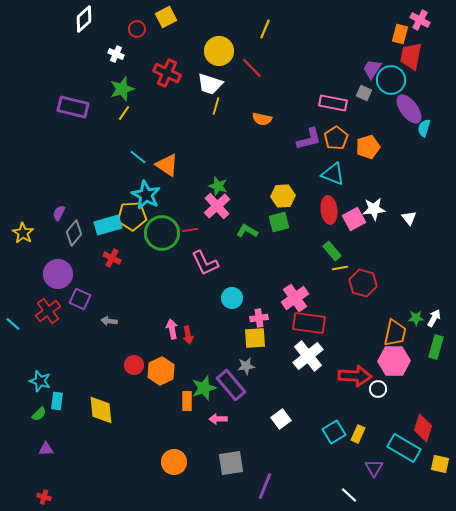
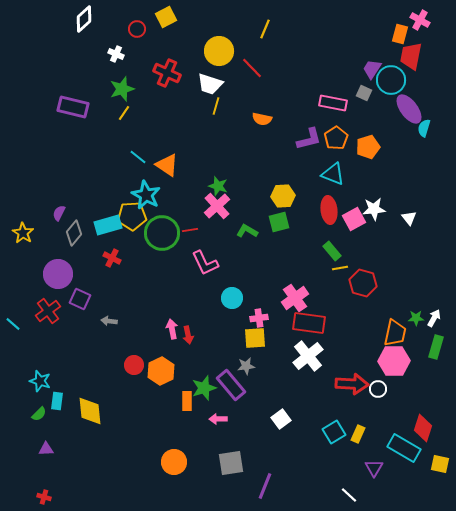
red arrow at (355, 376): moved 3 px left, 8 px down
yellow diamond at (101, 410): moved 11 px left, 1 px down
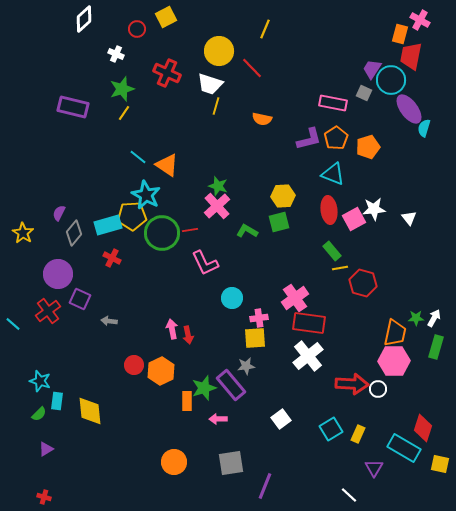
cyan square at (334, 432): moved 3 px left, 3 px up
purple triangle at (46, 449): rotated 28 degrees counterclockwise
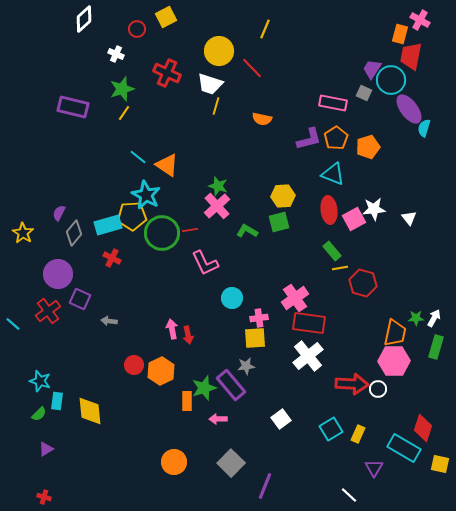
gray square at (231, 463): rotated 36 degrees counterclockwise
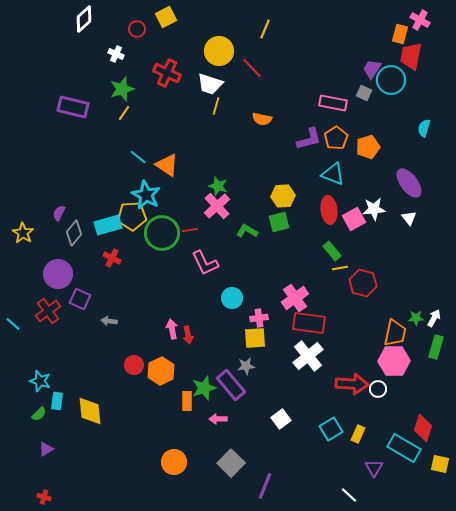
purple ellipse at (409, 109): moved 74 px down
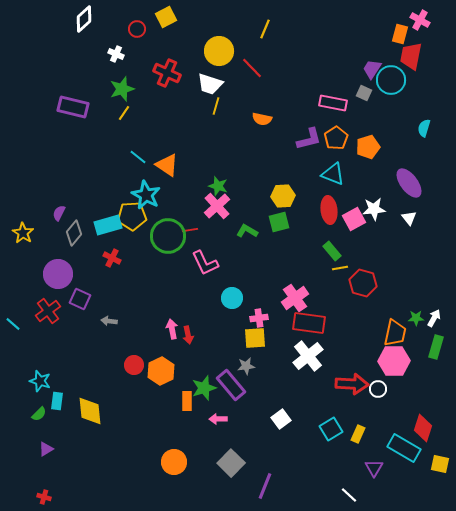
green circle at (162, 233): moved 6 px right, 3 px down
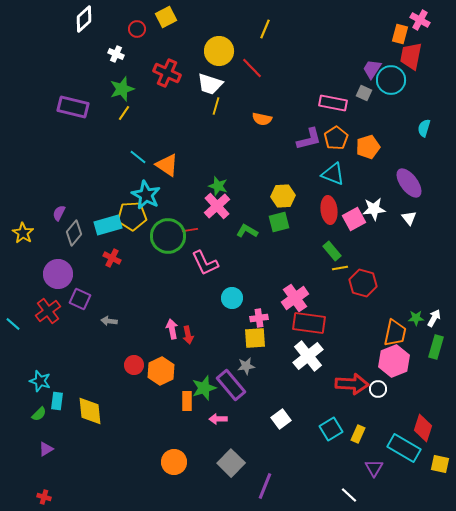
pink hexagon at (394, 361): rotated 20 degrees counterclockwise
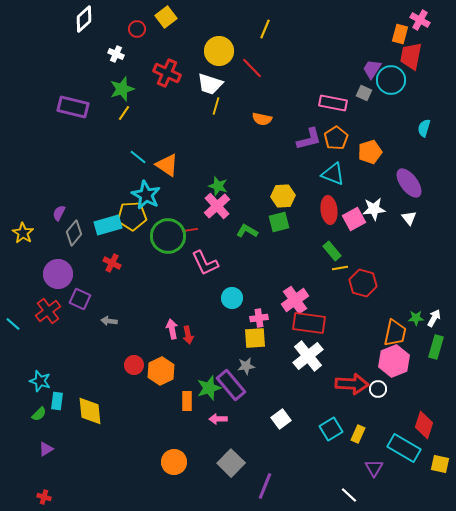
yellow square at (166, 17): rotated 10 degrees counterclockwise
orange pentagon at (368, 147): moved 2 px right, 5 px down
red cross at (112, 258): moved 5 px down
pink cross at (295, 298): moved 2 px down
green star at (204, 388): moved 5 px right
red diamond at (423, 428): moved 1 px right, 3 px up
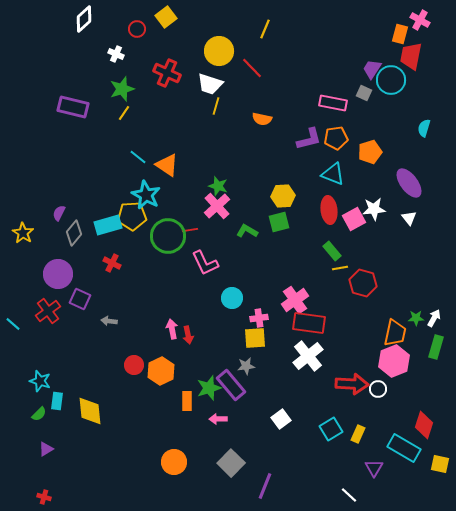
orange pentagon at (336, 138): rotated 25 degrees clockwise
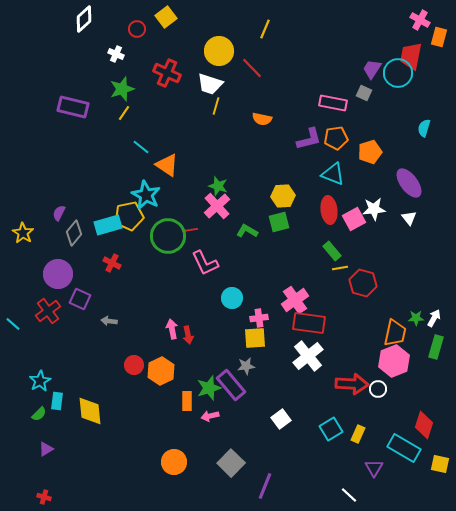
orange rectangle at (400, 34): moved 39 px right, 3 px down
cyan circle at (391, 80): moved 7 px right, 7 px up
cyan line at (138, 157): moved 3 px right, 10 px up
yellow pentagon at (132, 216): moved 3 px left; rotated 8 degrees counterclockwise
cyan star at (40, 381): rotated 25 degrees clockwise
pink arrow at (218, 419): moved 8 px left, 3 px up; rotated 12 degrees counterclockwise
